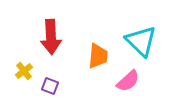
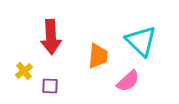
purple square: rotated 18 degrees counterclockwise
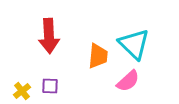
red arrow: moved 2 px left, 1 px up
cyan triangle: moved 7 px left, 3 px down
yellow cross: moved 2 px left, 20 px down
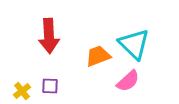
orange trapezoid: rotated 116 degrees counterclockwise
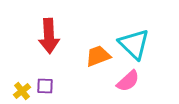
purple square: moved 5 px left
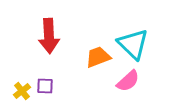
cyan triangle: moved 1 px left
orange trapezoid: moved 1 px down
